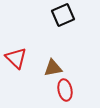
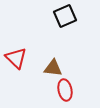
black square: moved 2 px right, 1 px down
brown triangle: rotated 18 degrees clockwise
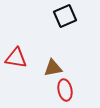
red triangle: rotated 35 degrees counterclockwise
brown triangle: rotated 18 degrees counterclockwise
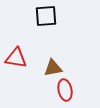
black square: moved 19 px left; rotated 20 degrees clockwise
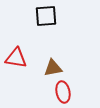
red ellipse: moved 2 px left, 2 px down
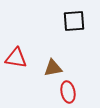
black square: moved 28 px right, 5 px down
red ellipse: moved 5 px right
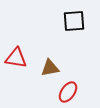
brown triangle: moved 3 px left
red ellipse: rotated 45 degrees clockwise
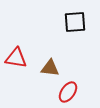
black square: moved 1 px right, 1 px down
brown triangle: rotated 18 degrees clockwise
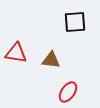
red triangle: moved 5 px up
brown triangle: moved 1 px right, 8 px up
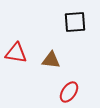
red ellipse: moved 1 px right
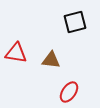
black square: rotated 10 degrees counterclockwise
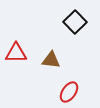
black square: rotated 30 degrees counterclockwise
red triangle: rotated 10 degrees counterclockwise
